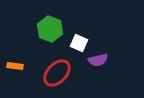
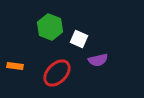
green hexagon: moved 2 px up
white square: moved 4 px up
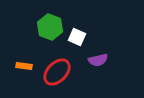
white square: moved 2 px left, 2 px up
orange rectangle: moved 9 px right
red ellipse: moved 1 px up
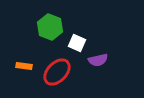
white square: moved 6 px down
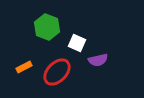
green hexagon: moved 3 px left
orange rectangle: moved 1 px down; rotated 35 degrees counterclockwise
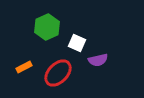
green hexagon: rotated 15 degrees clockwise
red ellipse: moved 1 px right, 1 px down
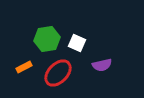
green hexagon: moved 12 px down; rotated 15 degrees clockwise
purple semicircle: moved 4 px right, 5 px down
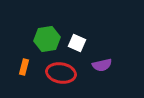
orange rectangle: rotated 49 degrees counterclockwise
red ellipse: moved 3 px right; rotated 56 degrees clockwise
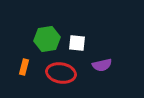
white square: rotated 18 degrees counterclockwise
